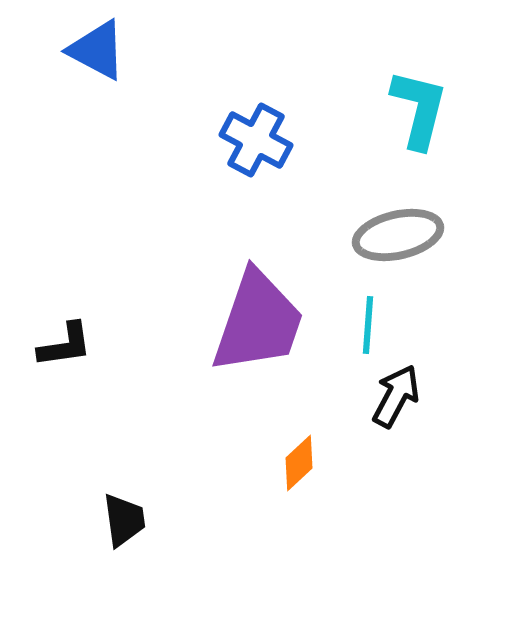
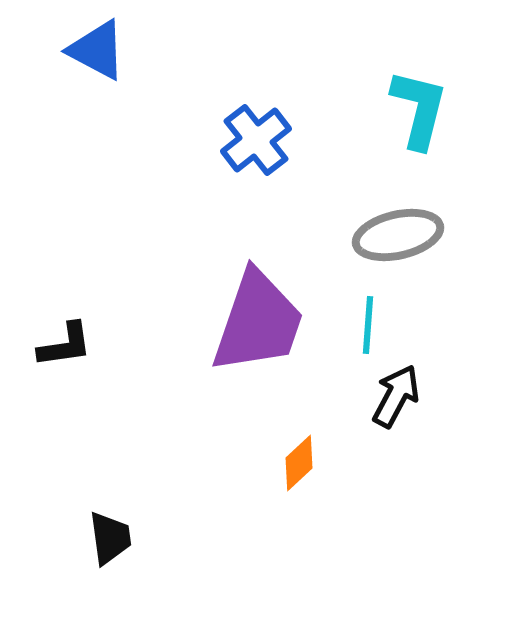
blue cross: rotated 24 degrees clockwise
black trapezoid: moved 14 px left, 18 px down
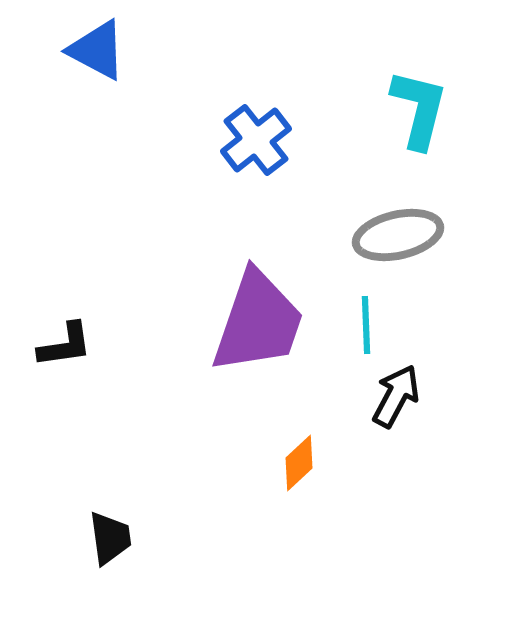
cyan line: moved 2 px left; rotated 6 degrees counterclockwise
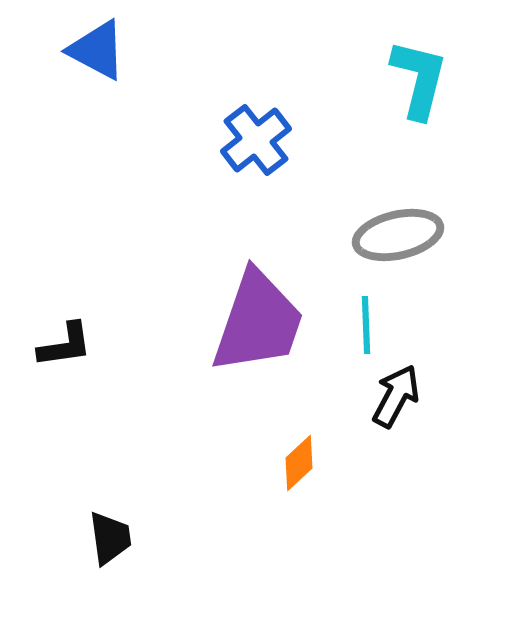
cyan L-shape: moved 30 px up
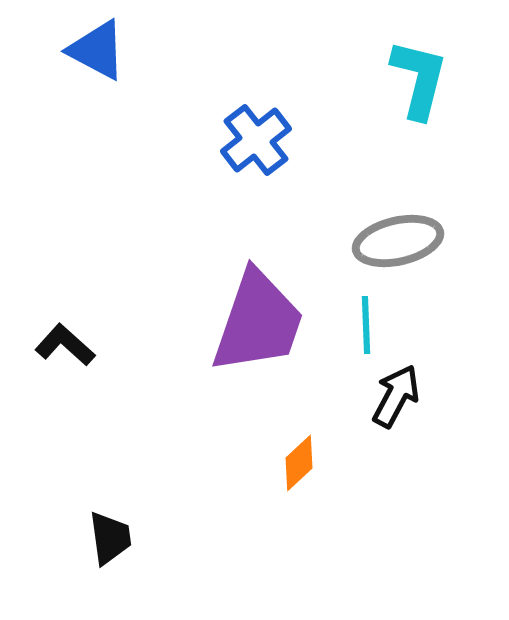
gray ellipse: moved 6 px down
black L-shape: rotated 130 degrees counterclockwise
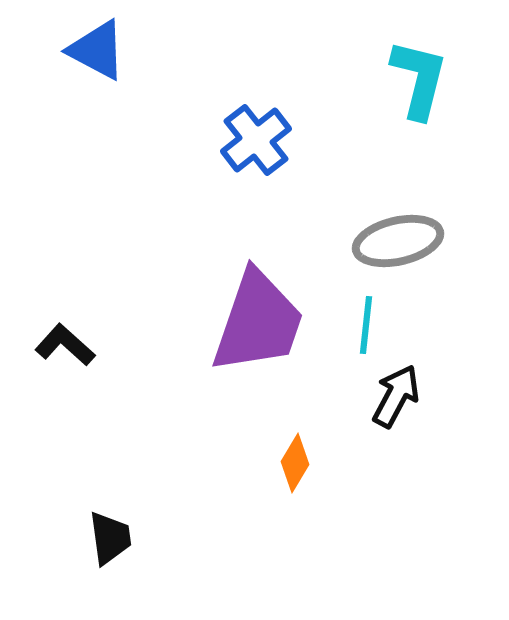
cyan line: rotated 8 degrees clockwise
orange diamond: moved 4 px left; rotated 16 degrees counterclockwise
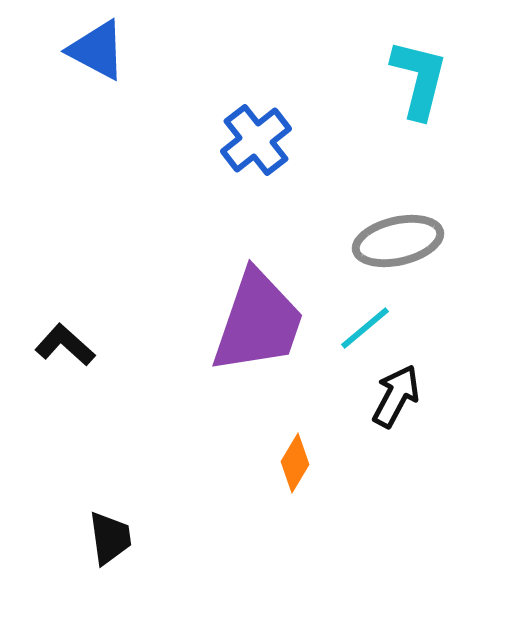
cyan line: moved 1 px left, 3 px down; rotated 44 degrees clockwise
